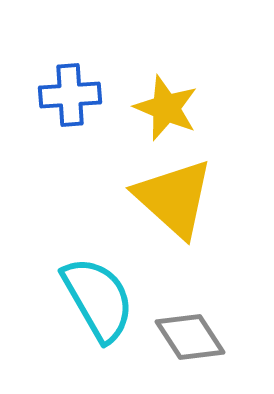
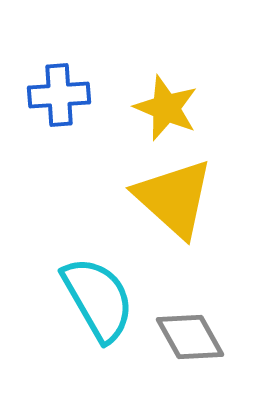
blue cross: moved 11 px left
gray diamond: rotated 4 degrees clockwise
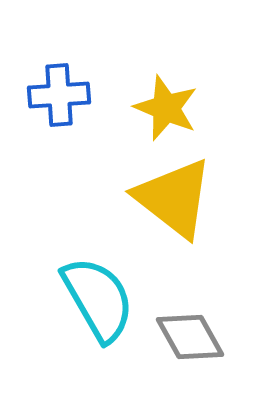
yellow triangle: rotated 4 degrees counterclockwise
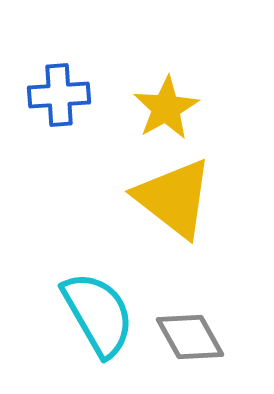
yellow star: rotated 20 degrees clockwise
cyan semicircle: moved 15 px down
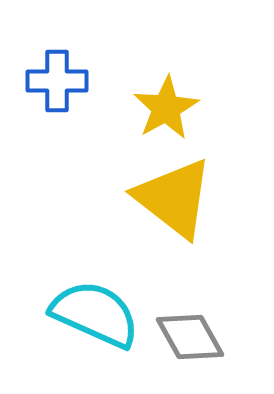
blue cross: moved 2 px left, 14 px up; rotated 4 degrees clockwise
cyan semicircle: moved 3 px left; rotated 36 degrees counterclockwise
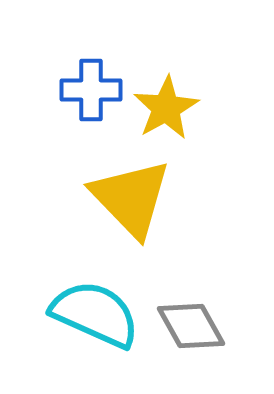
blue cross: moved 34 px right, 9 px down
yellow triangle: moved 43 px left; rotated 8 degrees clockwise
gray diamond: moved 1 px right, 11 px up
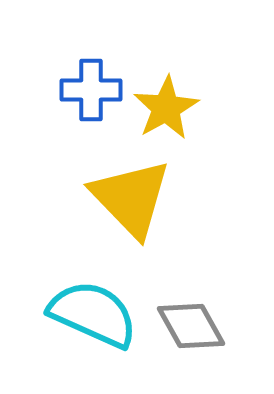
cyan semicircle: moved 2 px left
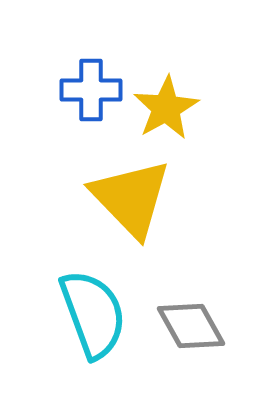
cyan semicircle: rotated 46 degrees clockwise
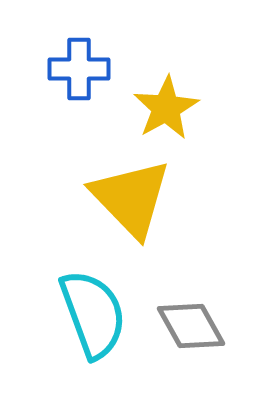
blue cross: moved 12 px left, 21 px up
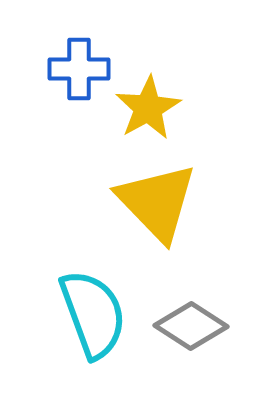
yellow star: moved 18 px left
yellow triangle: moved 26 px right, 4 px down
gray diamond: rotated 28 degrees counterclockwise
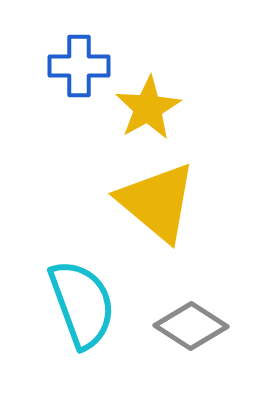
blue cross: moved 3 px up
yellow triangle: rotated 6 degrees counterclockwise
cyan semicircle: moved 11 px left, 10 px up
